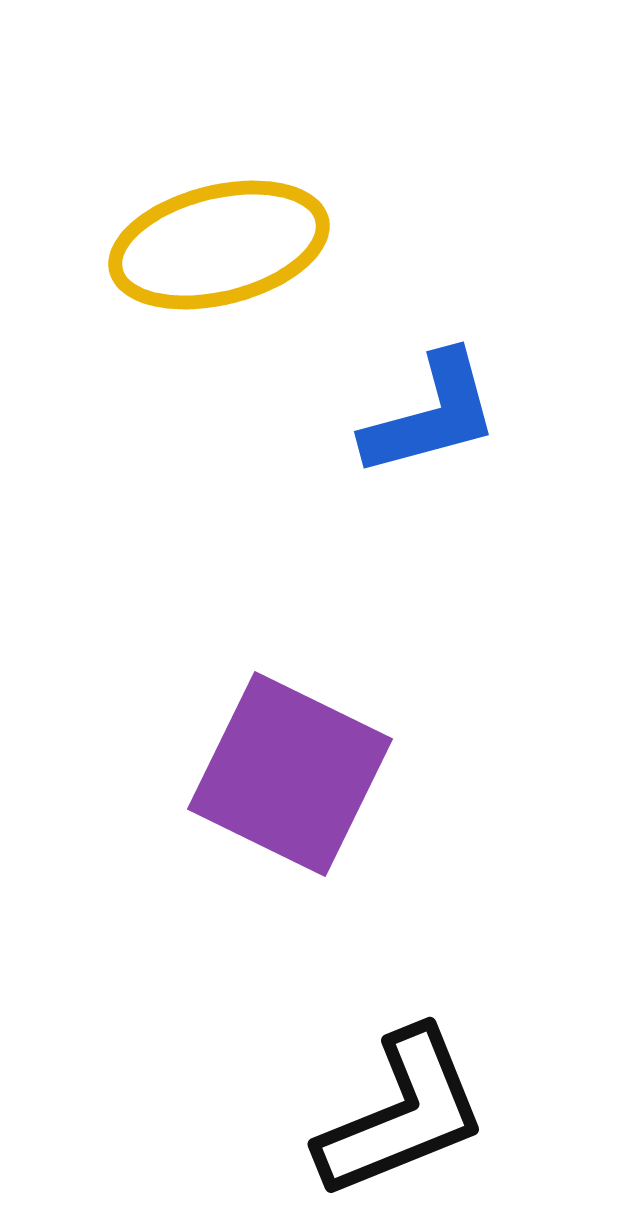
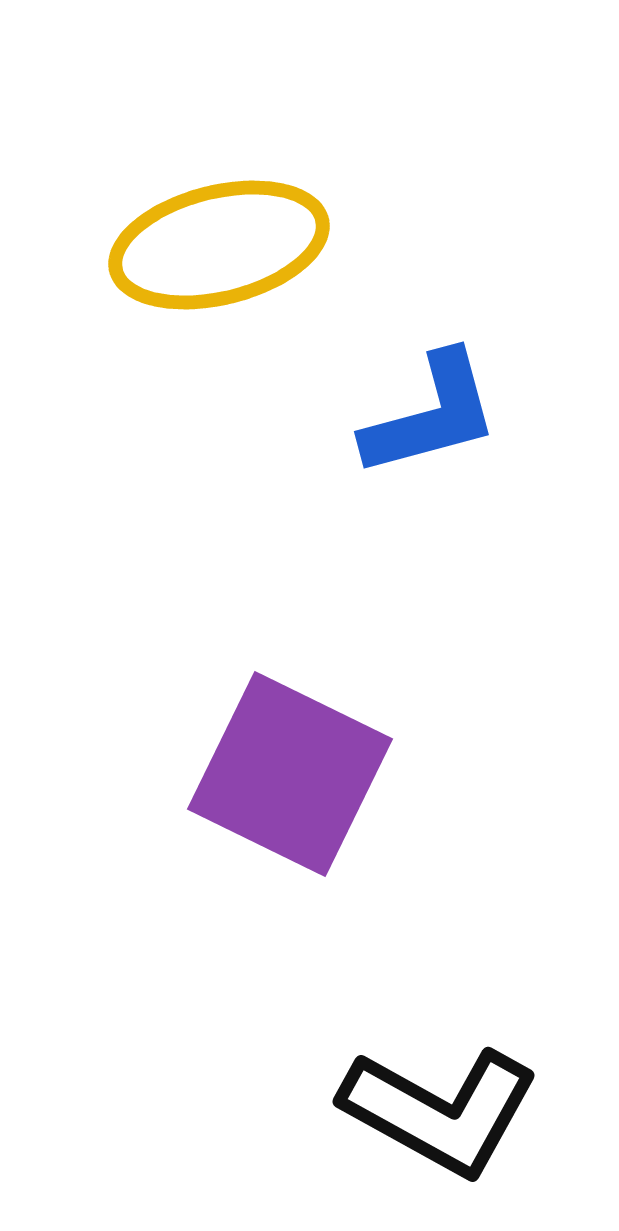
black L-shape: moved 38 px right, 3 px up; rotated 51 degrees clockwise
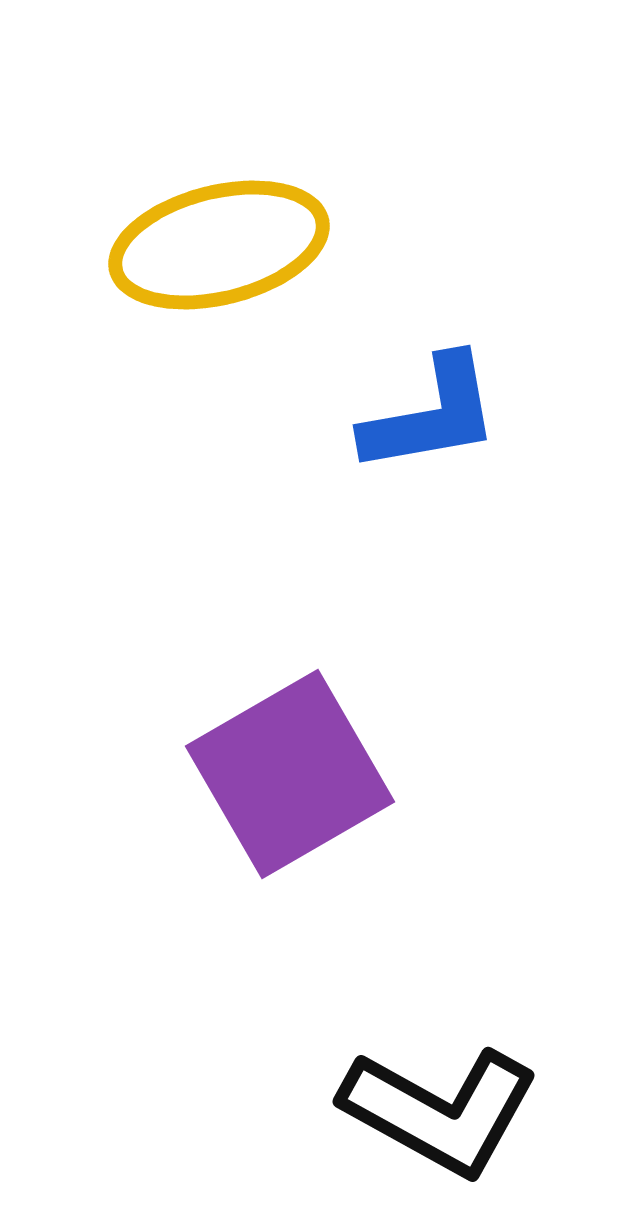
blue L-shape: rotated 5 degrees clockwise
purple square: rotated 34 degrees clockwise
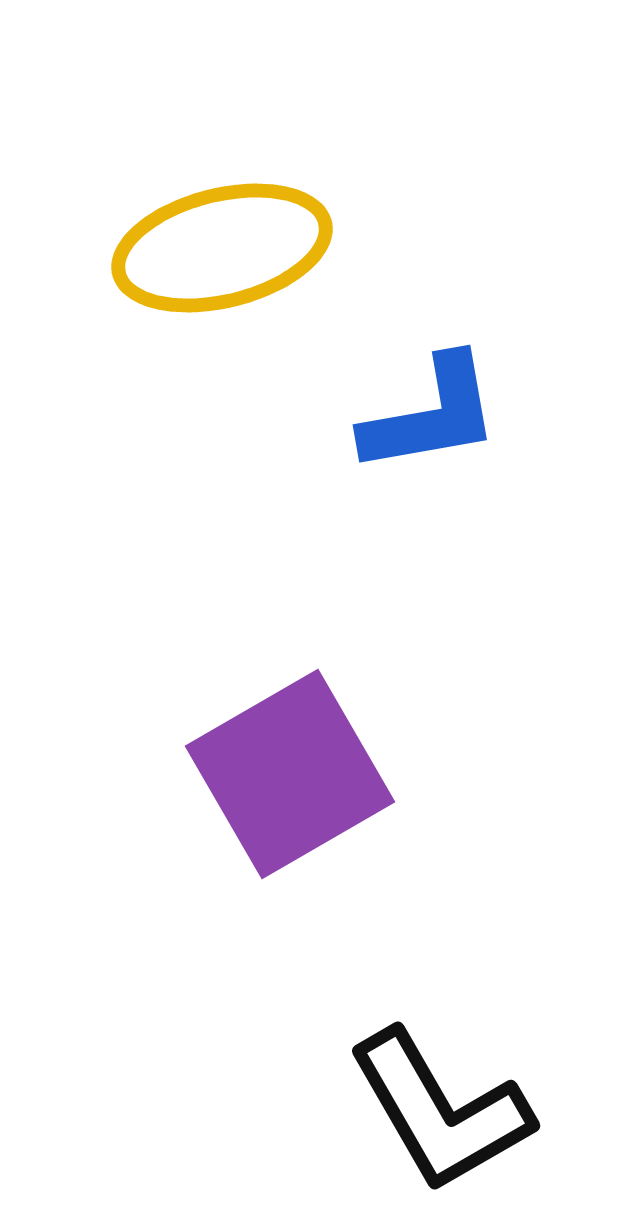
yellow ellipse: moved 3 px right, 3 px down
black L-shape: rotated 31 degrees clockwise
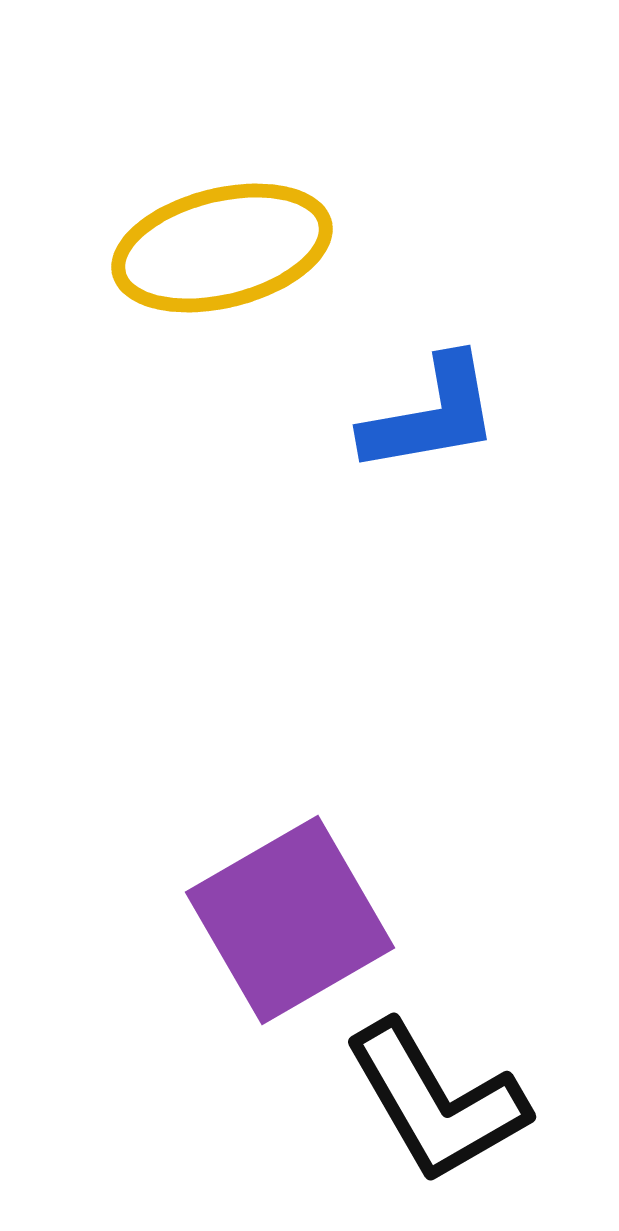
purple square: moved 146 px down
black L-shape: moved 4 px left, 9 px up
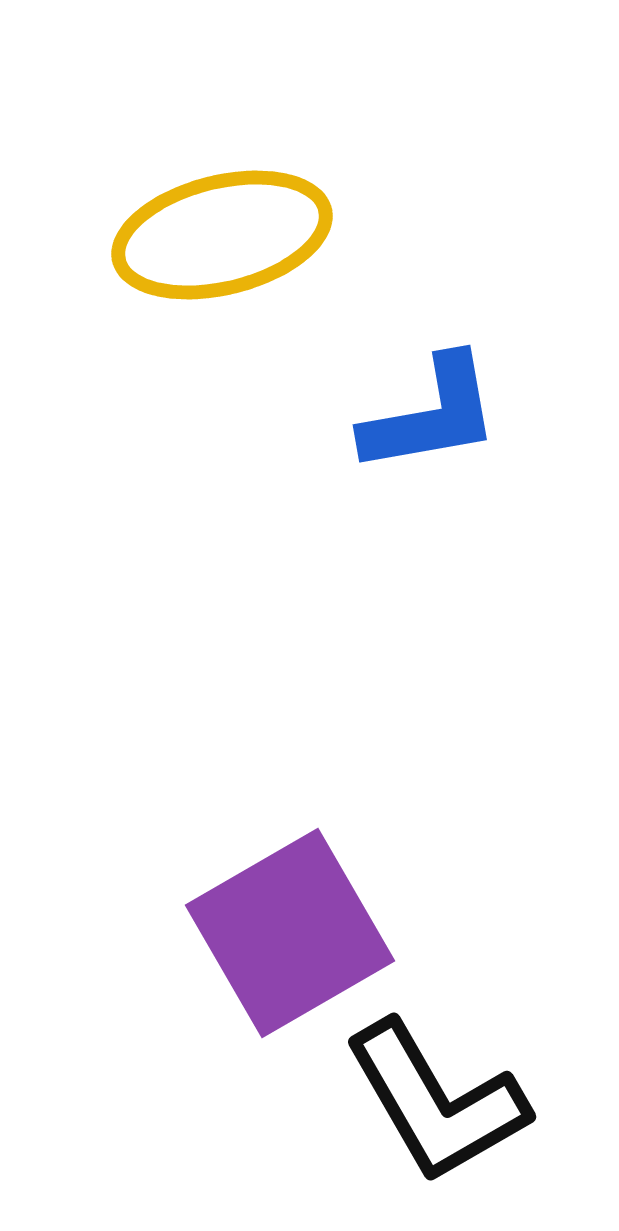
yellow ellipse: moved 13 px up
purple square: moved 13 px down
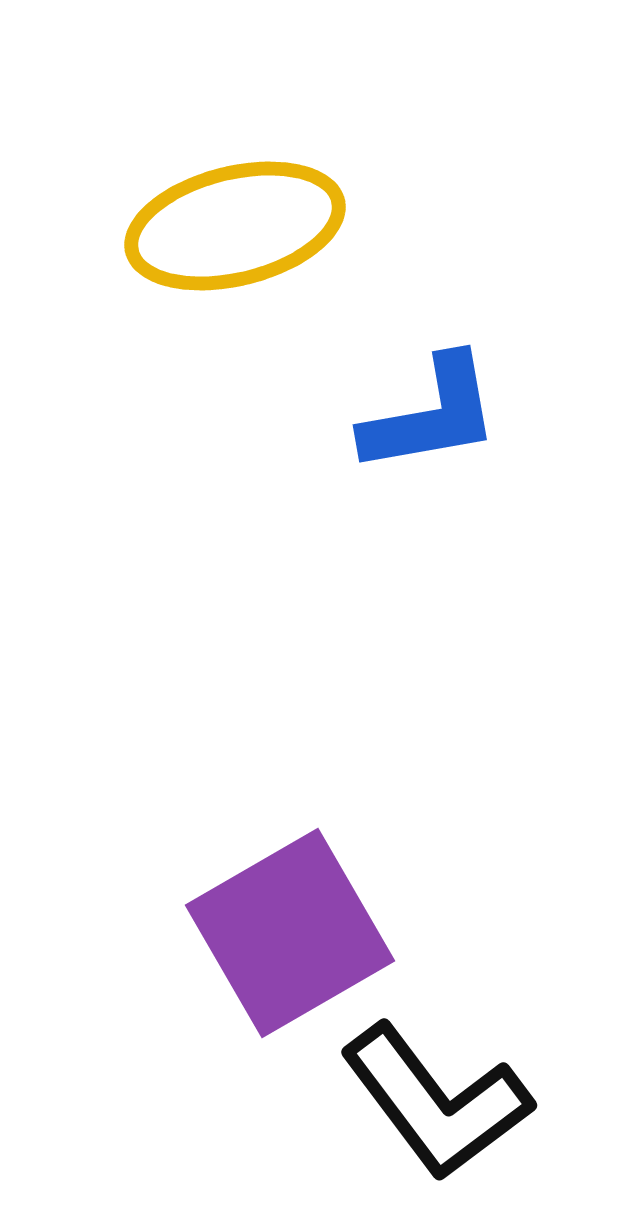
yellow ellipse: moved 13 px right, 9 px up
black L-shape: rotated 7 degrees counterclockwise
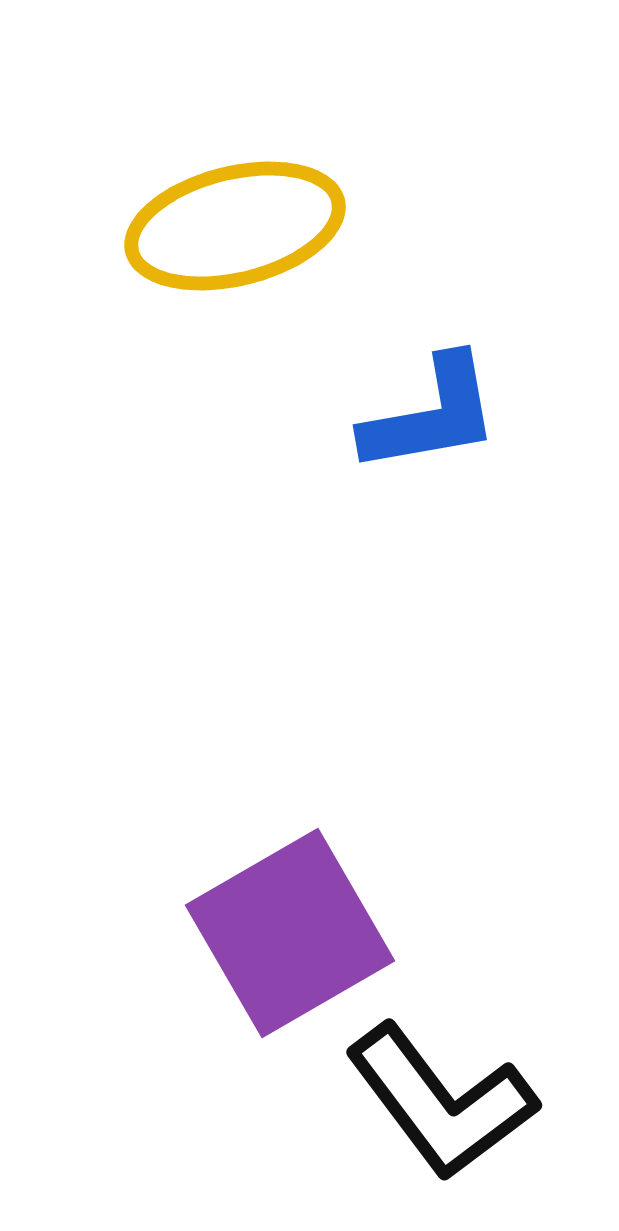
black L-shape: moved 5 px right
